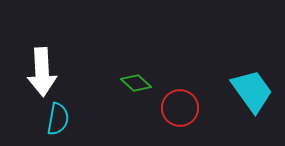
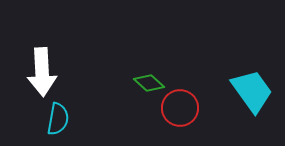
green diamond: moved 13 px right
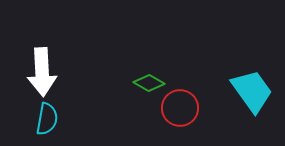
green diamond: rotated 12 degrees counterclockwise
cyan semicircle: moved 11 px left
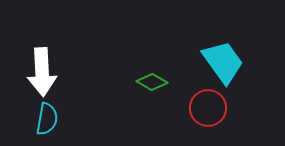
green diamond: moved 3 px right, 1 px up
cyan trapezoid: moved 29 px left, 29 px up
red circle: moved 28 px right
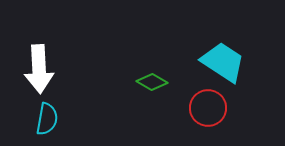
cyan trapezoid: rotated 21 degrees counterclockwise
white arrow: moved 3 px left, 3 px up
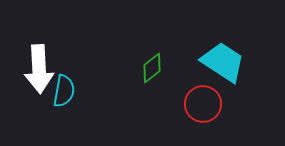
green diamond: moved 14 px up; rotated 68 degrees counterclockwise
red circle: moved 5 px left, 4 px up
cyan semicircle: moved 17 px right, 28 px up
